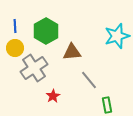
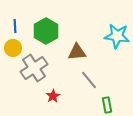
cyan star: rotated 25 degrees clockwise
yellow circle: moved 2 px left
brown triangle: moved 5 px right
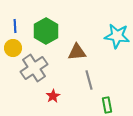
gray line: rotated 24 degrees clockwise
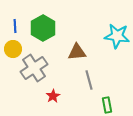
green hexagon: moved 3 px left, 3 px up
yellow circle: moved 1 px down
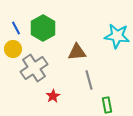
blue line: moved 1 px right, 2 px down; rotated 24 degrees counterclockwise
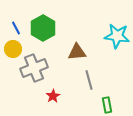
gray cross: rotated 12 degrees clockwise
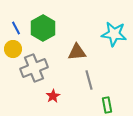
cyan star: moved 3 px left, 2 px up
